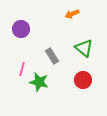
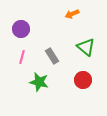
green triangle: moved 2 px right, 1 px up
pink line: moved 12 px up
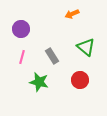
red circle: moved 3 px left
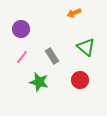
orange arrow: moved 2 px right, 1 px up
pink line: rotated 24 degrees clockwise
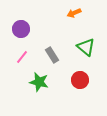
gray rectangle: moved 1 px up
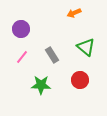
green star: moved 2 px right, 3 px down; rotated 12 degrees counterclockwise
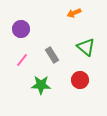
pink line: moved 3 px down
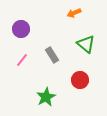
green triangle: moved 3 px up
green star: moved 5 px right, 12 px down; rotated 30 degrees counterclockwise
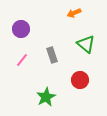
gray rectangle: rotated 14 degrees clockwise
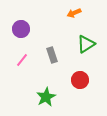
green triangle: rotated 48 degrees clockwise
